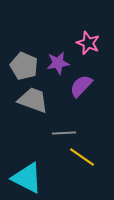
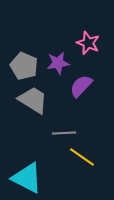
gray trapezoid: rotated 12 degrees clockwise
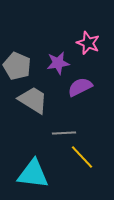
gray pentagon: moved 7 px left
purple semicircle: moved 1 px left, 1 px down; rotated 20 degrees clockwise
yellow line: rotated 12 degrees clockwise
cyan triangle: moved 6 px right, 4 px up; rotated 20 degrees counterclockwise
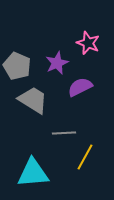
purple star: moved 1 px left; rotated 15 degrees counterclockwise
yellow line: moved 3 px right; rotated 72 degrees clockwise
cyan triangle: moved 1 px up; rotated 12 degrees counterclockwise
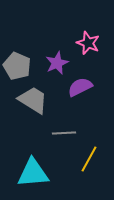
yellow line: moved 4 px right, 2 px down
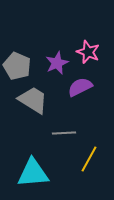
pink star: moved 9 px down
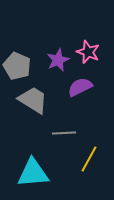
purple star: moved 1 px right, 3 px up
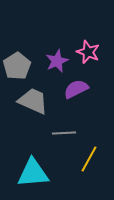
purple star: moved 1 px left, 1 px down
gray pentagon: rotated 16 degrees clockwise
purple semicircle: moved 4 px left, 2 px down
gray trapezoid: moved 1 px down; rotated 8 degrees counterclockwise
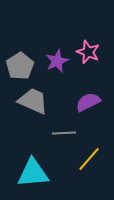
gray pentagon: moved 3 px right
purple semicircle: moved 12 px right, 13 px down
yellow line: rotated 12 degrees clockwise
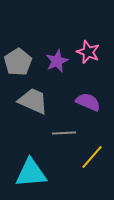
gray pentagon: moved 2 px left, 4 px up
purple semicircle: rotated 50 degrees clockwise
yellow line: moved 3 px right, 2 px up
cyan triangle: moved 2 px left
